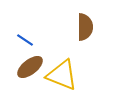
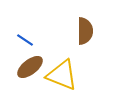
brown semicircle: moved 4 px down
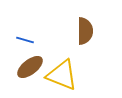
blue line: rotated 18 degrees counterclockwise
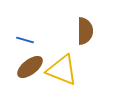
yellow triangle: moved 5 px up
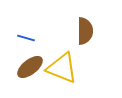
blue line: moved 1 px right, 2 px up
yellow triangle: moved 2 px up
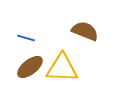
brown semicircle: rotated 68 degrees counterclockwise
yellow triangle: rotated 20 degrees counterclockwise
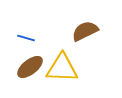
brown semicircle: rotated 48 degrees counterclockwise
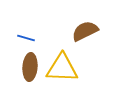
brown ellipse: rotated 48 degrees counterclockwise
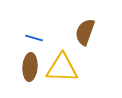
brown semicircle: moved 1 px down; rotated 44 degrees counterclockwise
blue line: moved 8 px right
